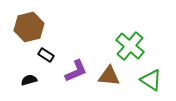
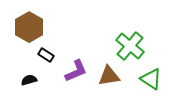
brown hexagon: rotated 16 degrees counterclockwise
brown triangle: rotated 15 degrees counterclockwise
green triangle: moved 1 px up
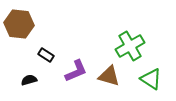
brown hexagon: moved 10 px left, 3 px up; rotated 24 degrees counterclockwise
green cross: rotated 20 degrees clockwise
brown triangle: rotated 25 degrees clockwise
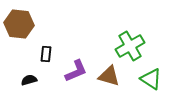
black rectangle: moved 1 px up; rotated 63 degrees clockwise
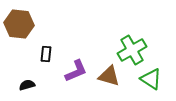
green cross: moved 2 px right, 4 px down
black semicircle: moved 2 px left, 5 px down
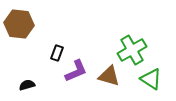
black rectangle: moved 11 px right, 1 px up; rotated 14 degrees clockwise
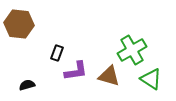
purple L-shape: rotated 15 degrees clockwise
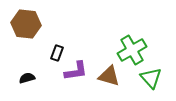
brown hexagon: moved 7 px right
green triangle: moved 1 px up; rotated 15 degrees clockwise
black semicircle: moved 7 px up
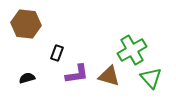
purple L-shape: moved 1 px right, 3 px down
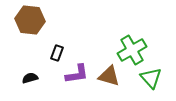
brown hexagon: moved 4 px right, 4 px up
black semicircle: moved 3 px right
